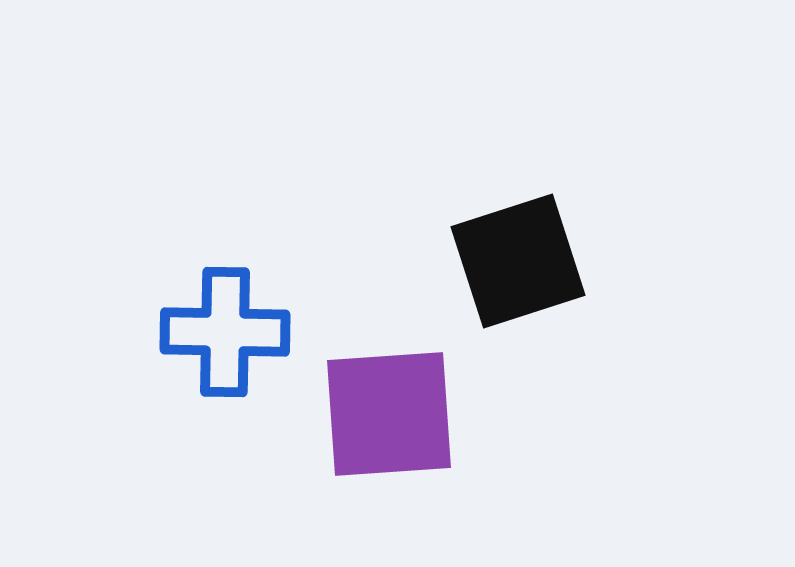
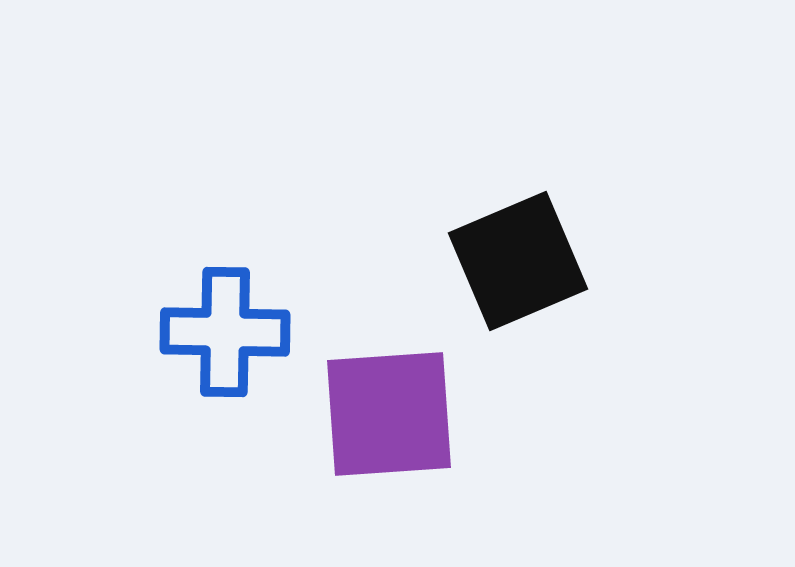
black square: rotated 5 degrees counterclockwise
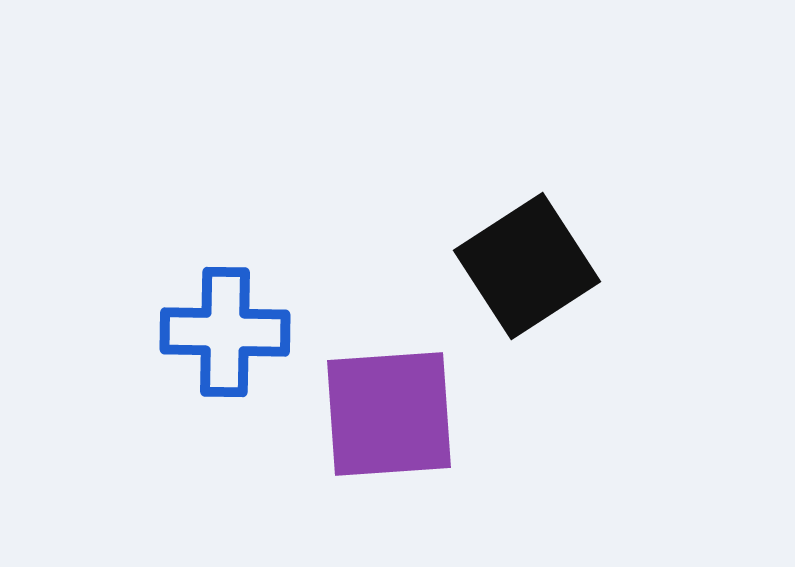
black square: moved 9 px right, 5 px down; rotated 10 degrees counterclockwise
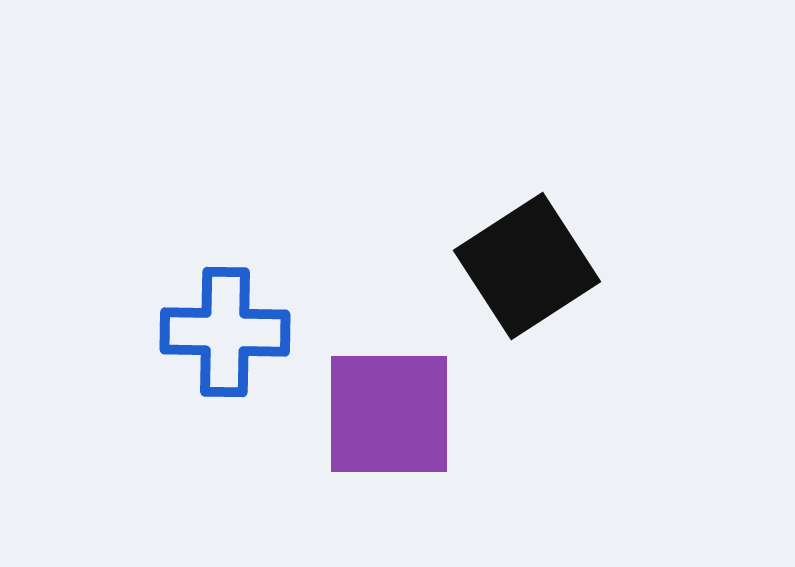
purple square: rotated 4 degrees clockwise
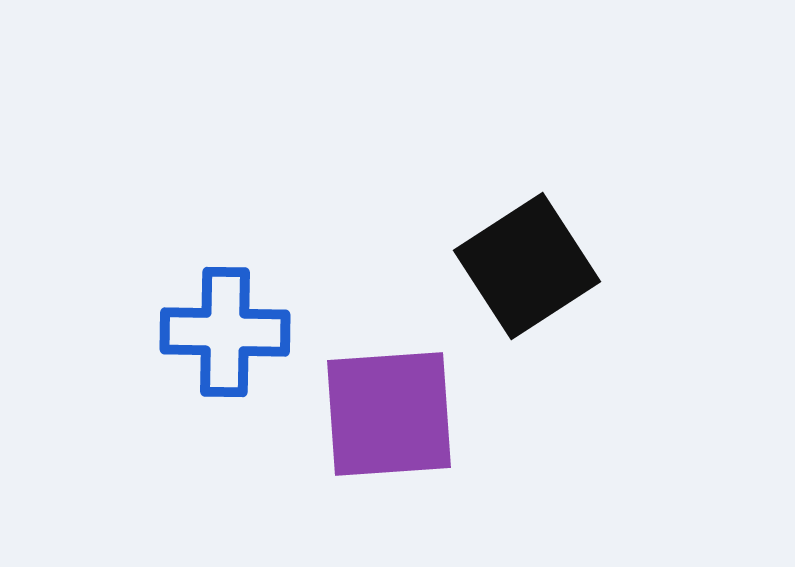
purple square: rotated 4 degrees counterclockwise
